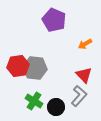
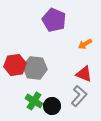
red hexagon: moved 3 px left, 1 px up
red triangle: moved 1 px up; rotated 24 degrees counterclockwise
black circle: moved 4 px left, 1 px up
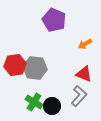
green cross: moved 1 px down
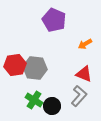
green cross: moved 2 px up
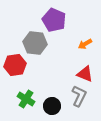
gray hexagon: moved 25 px up
red triangle: moved 1 px right
gray L-shape: rotated 15 degrees counterclockwise
green cross: moved 8 px left, 1 px up
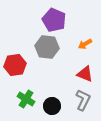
gray hexagon: moved 12 px right, 4 px down
gray L-shape: moved 4 px right, 4 px down
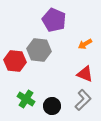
gray hexagon: moved 8 px left, 3 px down
red hexagon: moved 4 px up; rotated 15 degrees clockwise
gray L-shape: rotated 20 degrees clockwise
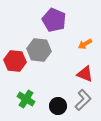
black circle: moved 6 px right
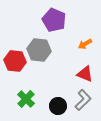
green cross: rotated 12 degrees clockwise
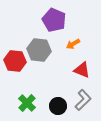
orange arrow: moved 12 px left
red triangle: moved 3 px left, 4 px up
green cross: moved 1 px right, 4 px down
